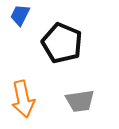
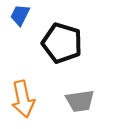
black pentagon: rotated 6 degrees counterclockwise
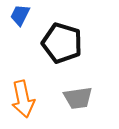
gray trapezoid: moved 2 px left, 3 px up
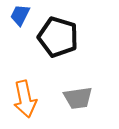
black pentagon: moved 4 px left, 6 px up
orange arrow: moved 2 px right
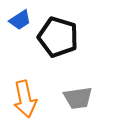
blue trapezoid: moved 5 px down; rotated 150 degrees counterclockwise
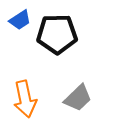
black pentagon: moved 1 px left, 3 px up; rotated 18 degrees counterclockwise
gray trapezoid: rotated 36 degrees counterclockwise
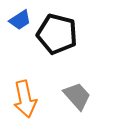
black pentagon: rotated 15 degrees clockwise
gray trapezoid: moved 1 px left, 2 px up; rotated 88 degrees counterclockwise
